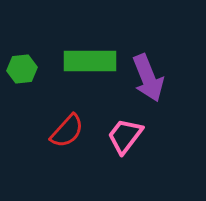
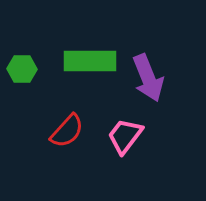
green hexagon: rotated 8 degrees clockwise
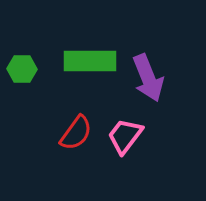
red semicircle: moved 9 px right, 2 px down; rotated 6 degrees counterclockwise
